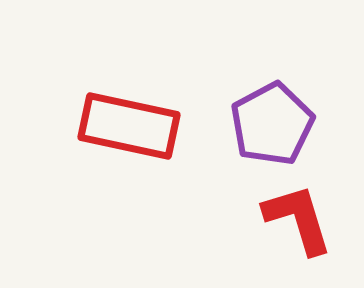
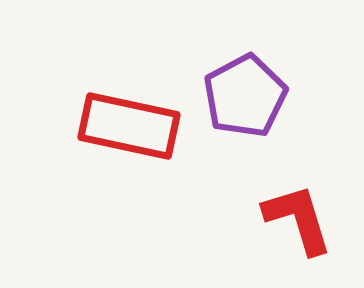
purple pentagon: moved 27 px left, 28 px up
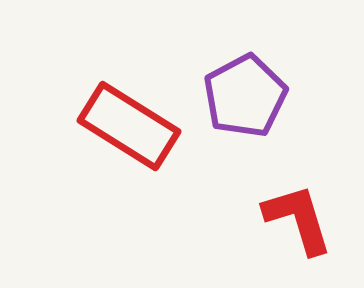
red rectangle: rotated 20 degrees clockwise
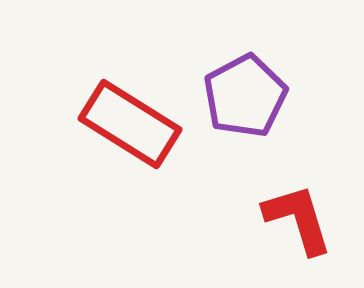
red rectangle: moved 1 px right, 2 px up
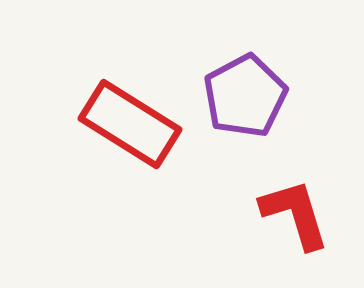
red L-shape: moved 3 px left, 5 px up
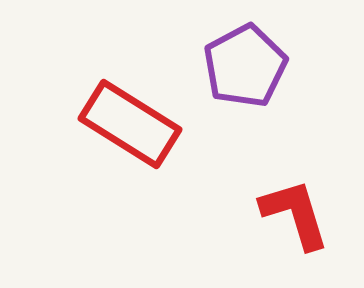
purple pentagon: moved 30 px up
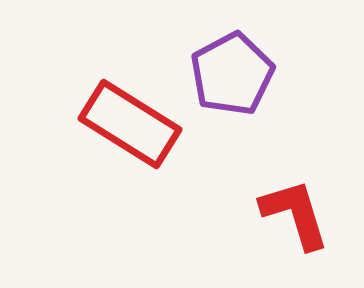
purple pentagon: moved 13 px left, 8 px down
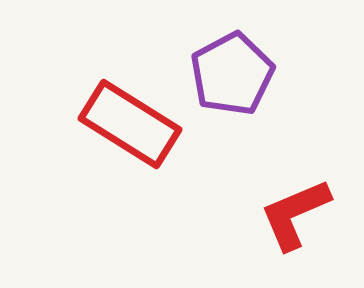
red L-shape: rotated 96 degrees counterclockwise
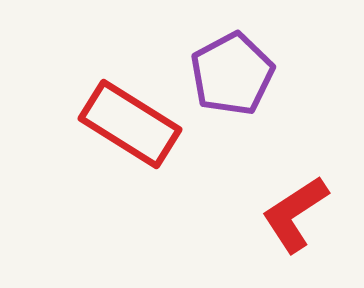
red L-shape: rotated 10 degrees counterclockwise
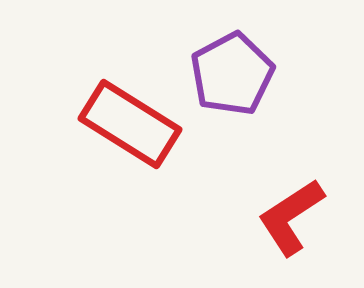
red L-shape: moved 4 px left, 3 px down
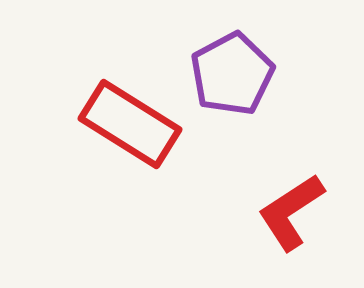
red L-shape: moved 5 px up
